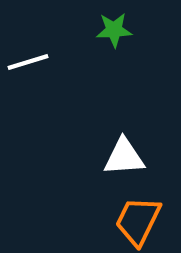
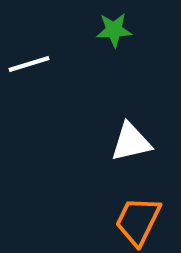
white line: moved 1 px right, 2 px down
white triangle: moved 7 px right, 15 px up; rotated 9 degrees counterclockwise
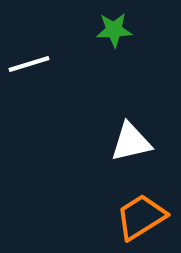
orange trapezoid: moved 3 px right, 4 px up; rotated 32 degrees clockwise
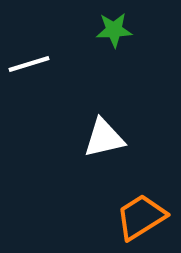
white triangle: moved 27 px left, 4 px up
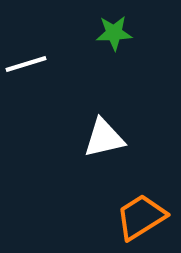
green star: moved 3 px down
white line: moved 3 px left
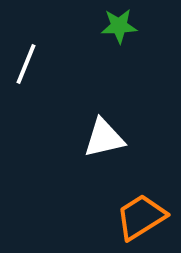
green star: moved 5 px right, 7 px up
white line: rotated 51 degrees counterclockwise
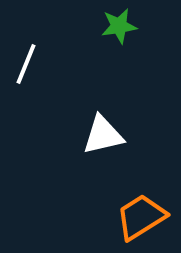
green star: rotated 6 degrees counterclockwise
white triangle: moved 1 px left, 3 px up
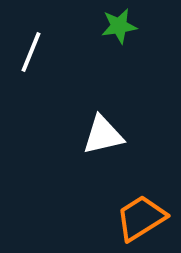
white line: moved 5 px right, 12 px up
orange trapezoid: moved 1 px down
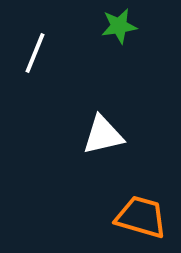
white line: moved 4 px right, 1 px down
orange trapezoid: moved 1 px up; rotated 48 degrees clockwise
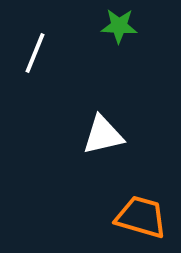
green star: rotated 12 degrees clockwise
